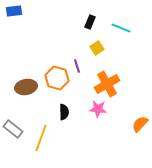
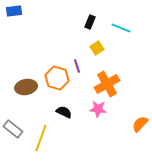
black semicircle: rotated 63 degrees counterclockwise
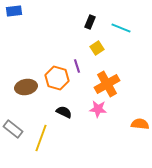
orange semicircle: rotated 54 degrees clockwise
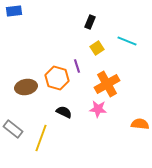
cyan line: moved 6 px right, 13 px down
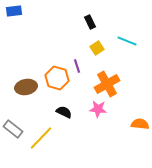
black rectangle: rotated 48 degrees counterclockwise
yellow line: rotated 24 degrees clockwise
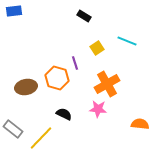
black rectangle: moved 6 px left, 6 px up; rotated 32 degrees counterclockwise
purple line: moved 2 px left, 3 px up
black semicircle: moved 2 px down
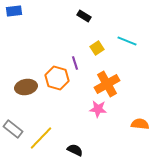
black semicircle: moved 11 px right, 36 px down
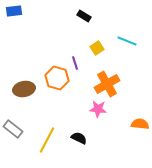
brown ellipse: moved 2 px left, 2 px down
yellow line: moved 6 px right, 2 px down; rotated 16 degrees counterclockwise
black semicircle: moved 4 px right, 12 px up
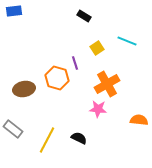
orange semicircle: moved 1 px left, 4 px up
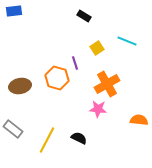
brown ellipse: moved 4 px left, 3 px up
